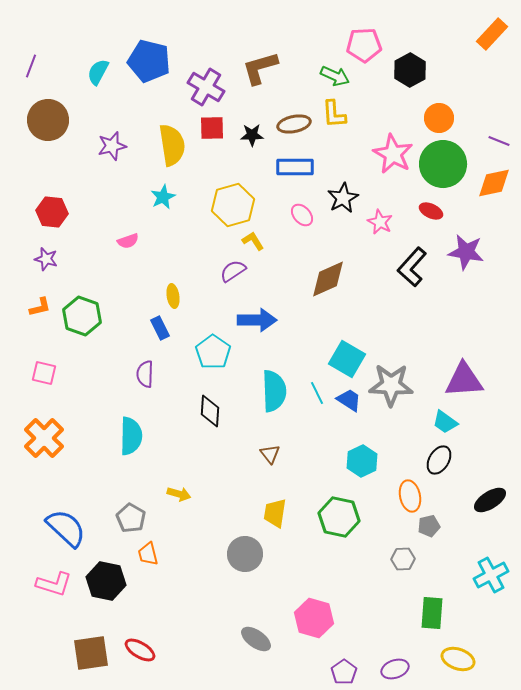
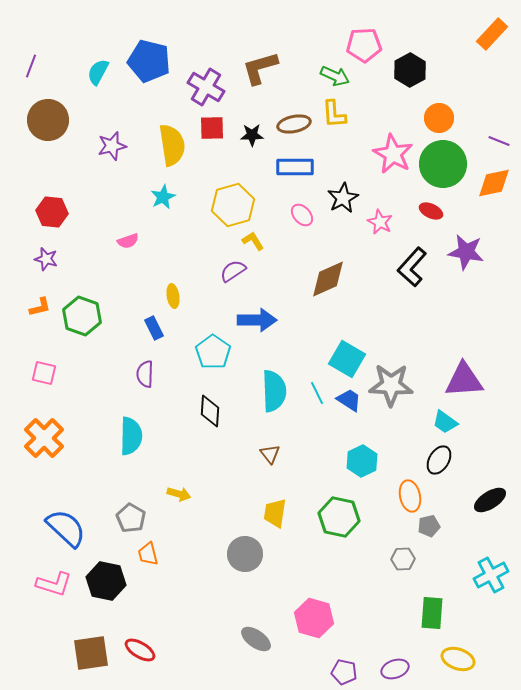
blue rectangle at (160, 328): moved 6 px left
purple pentagon at (344, 672): rotated 25 degrees counterclockwise
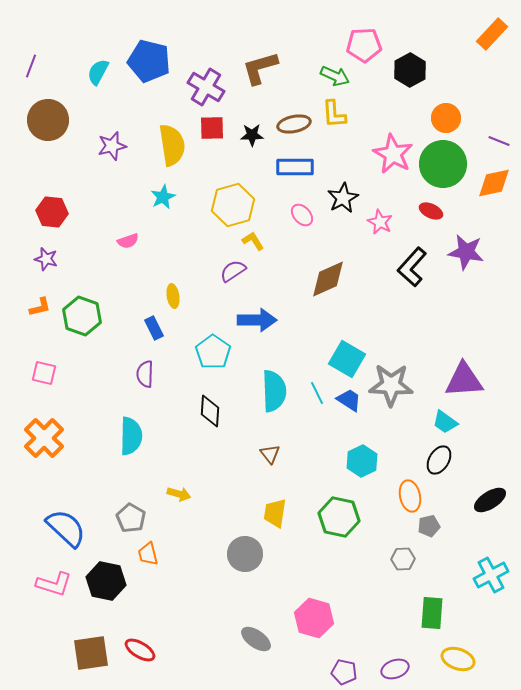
orange circle at (439, 118): moved 7 px right
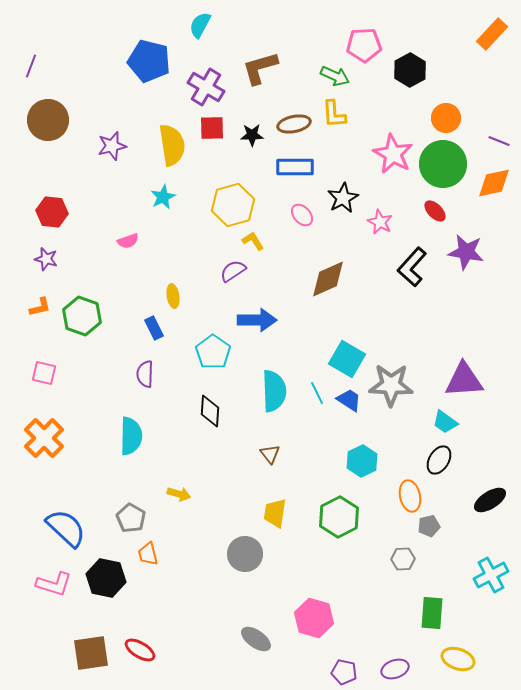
cyan semicircle at (98, 72): moved 102 px right, 47 px up
red ellipse at (431, 211): moved 4 px right; rotated 20 degrees clockwise
green hexagon at (339, 517): rotated 21 degrees clockwise
black hexagon at (106, 581): moved 3 px up
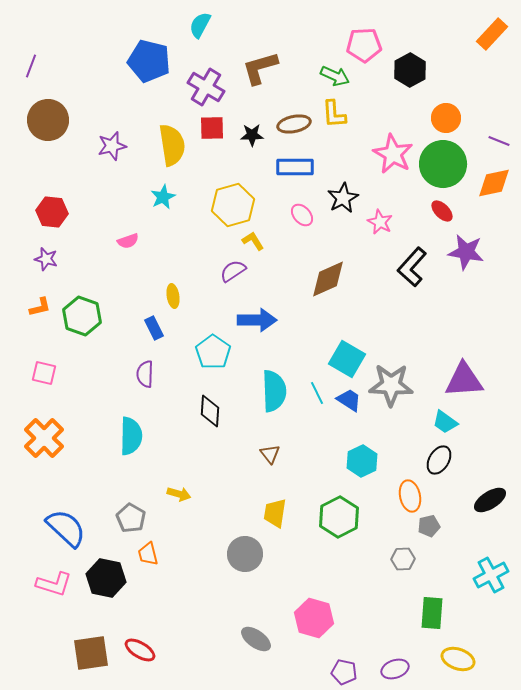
red ellipse at (435, 211): moved 7 px right
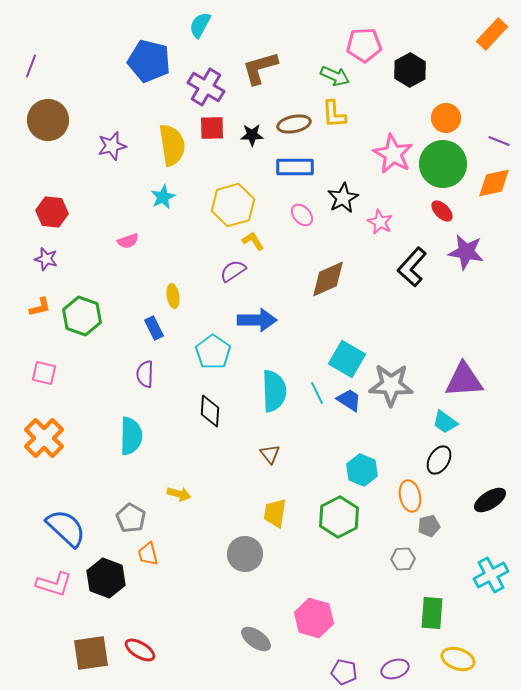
cyan hexagon at (362, 461): moved 9 px down; rotated 12 degrees counterclockwise
black hexagon at (106, 578): rotated 9 degrees clockwise
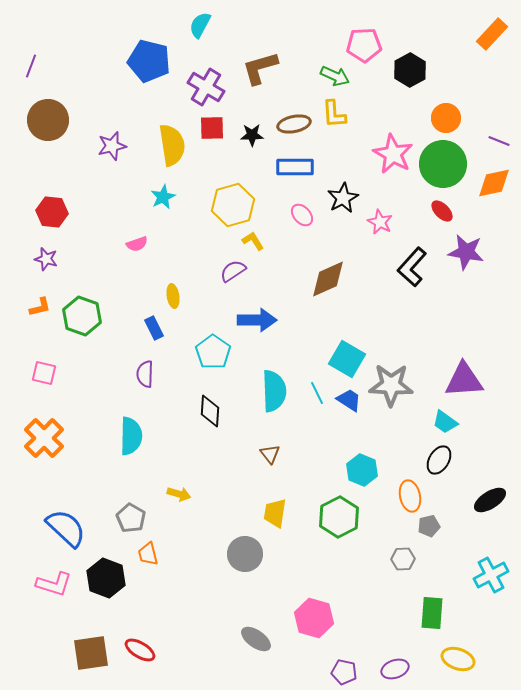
pink semicircle at (128, 241): moved 9 px right, 3 px down
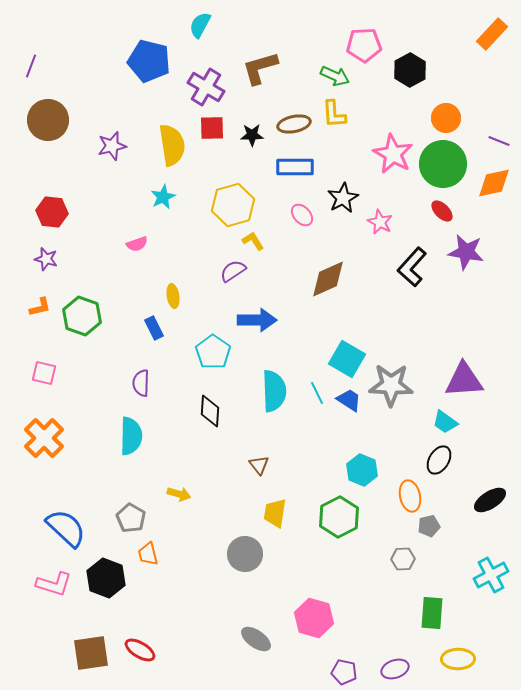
purple semicircle at (145, 374): moved 4 px left, 9 px down
brown triangle at (270, 454): moved 11 px left, 11 px down
yellow ellipse at (458, 659): rotated 20 degrees counterclockwise
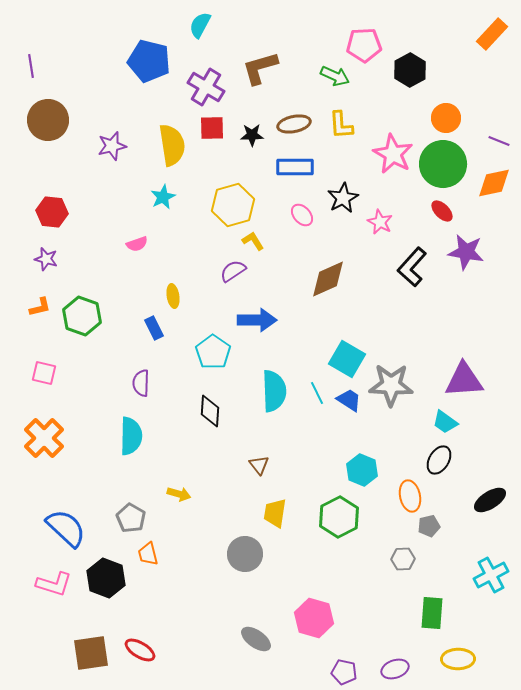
purple line at (31, 66): rotated 30 degrees counterclockwise
yellow L-shape at (334, 114): moved 7 px right, 11 px down
